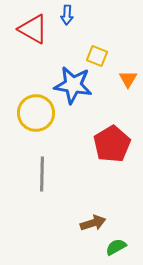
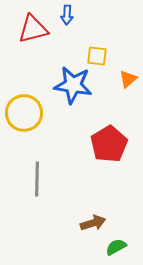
red triangle: rotated 44 degrees counterclockwise
yellow square: rotated 15 degrees counterclockwise
orange triangle: rotated 18 degrees clockwise
yellow circle: moved 12 px left
red pentagon: moved 3 px left
gray line: moved 5 px left, 5 px down
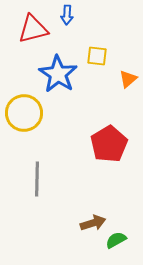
blue star: moved 15 px left, 11 px up; rotated 24 degrees clockwise
green semicircle: moved 7 px up
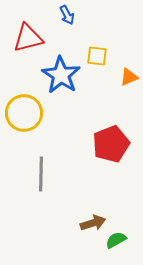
blue arrow: rotated 30 degrees counterclockwise
red triangle: moved 5 px left, 9 px down
blue star: moved 3 px right, 1 px down
orange triangle: moved 1 px right, 2 px up; rotated 18 degrees clockwise
red pentagon: moved 2 px right; rotated 9 degrees clockwise
gray line: moved 4 px right, 5 px up
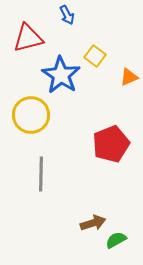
yellow square: moved 2 px left; rotated 30 degrees clockwise
yellow circle: moved 7 px right, 2 px down
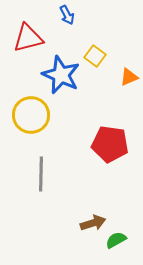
blue star: rotated 9 degrees counterclockwise
red pentagon: moved 1 px left; rotated 30 degrees clockwise
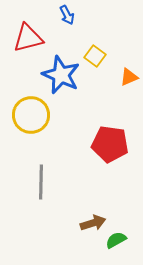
gray line: moved 8 px down
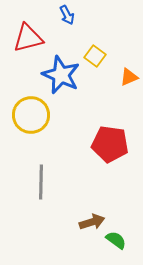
brown arrow: moved 1 px left, 1 px up
green semicircle: rotated 65 degrees clockwise
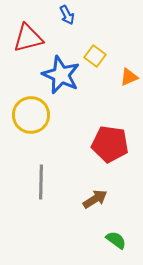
brown arrow: moved 3 px right, 23 px up; rotated 15 degrees counterclockwise
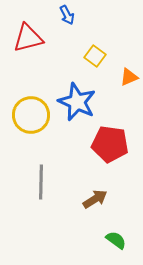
blue star: moved 16 px right, 27 px down
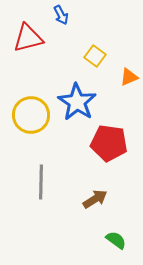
blue arrow: moved 6 px left
blue star: rotated 9 degrees clockwise
red pentagon: moved 1 px left, 1 px up
